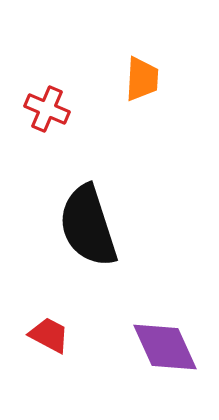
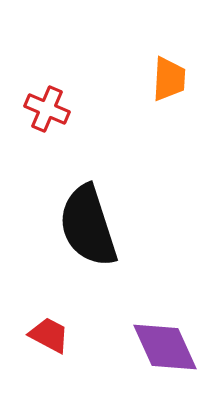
orange trapezoid: moved 27 px right
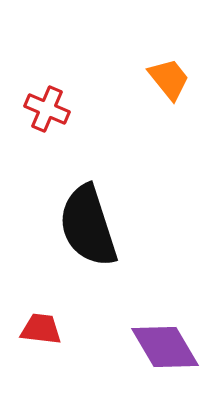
orange trapezoid: rotated 42 degrees counterclockwise
red trapezoid: moved 8 px left, 6 px up; rotated 21 degrees counterclockwise
purple diamond: rotated 6 degrees counterclockwise
